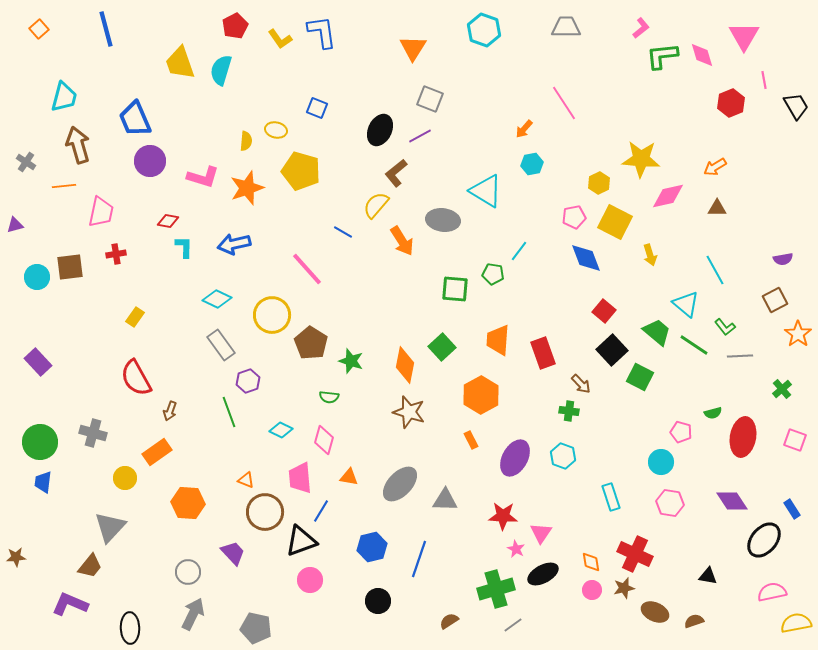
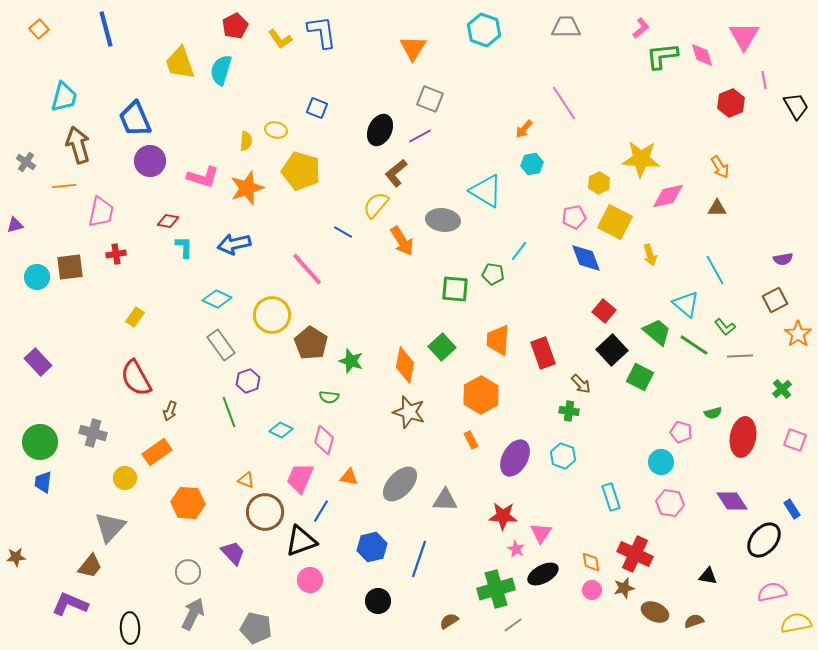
orange arrow at (715, 167): moved 5 px right; rotated 90 degrees counterclockwise
pink trapezoid at (300, 478): rotated 28 degrees clockwise
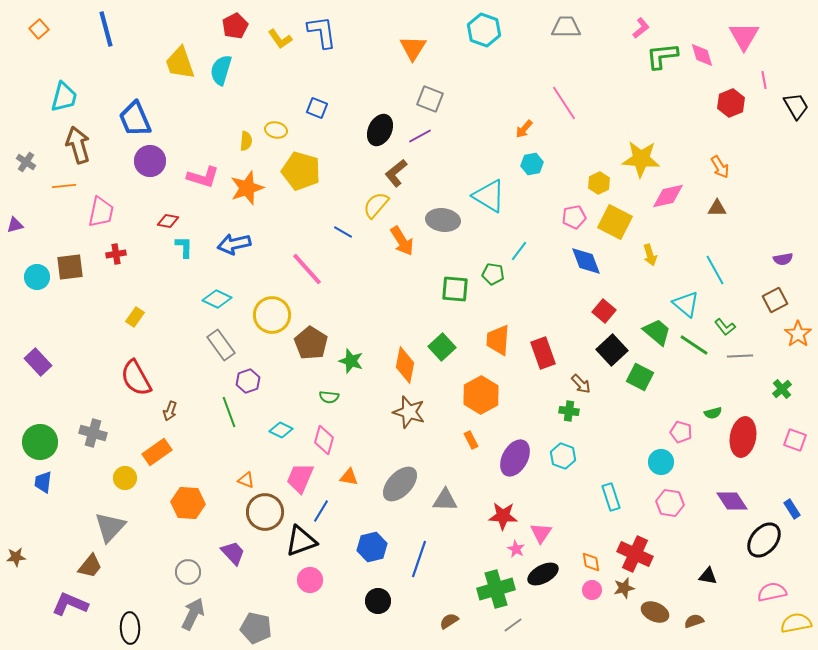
cyan triangle at (486, 191): moved 3 px right, 5 px down
blue diamond at (586, 258): moved 3 px down
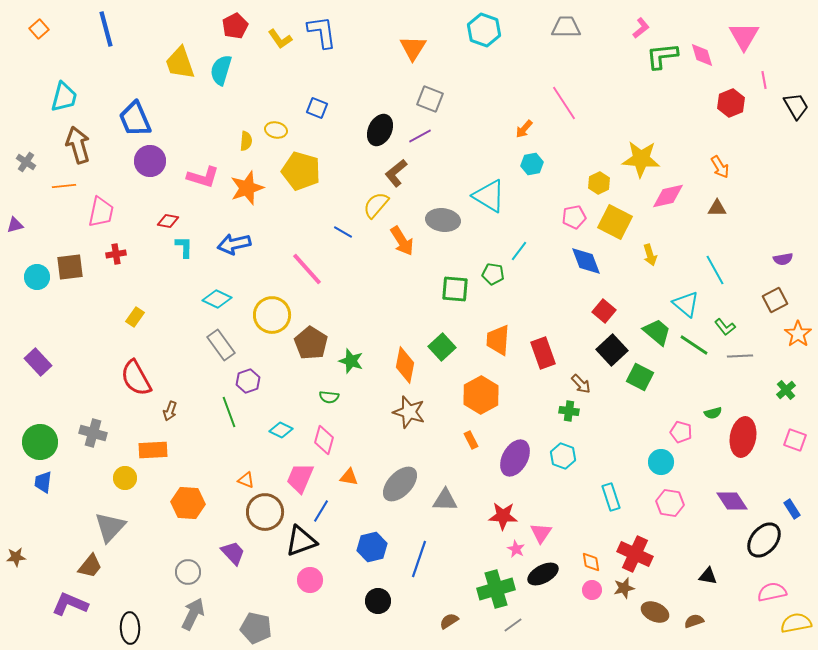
green cross at (782, 389): moved 4 px right, 1 px down
orange rectangle at (157, 452): moved 4 px left, 2 px up; rotated 32 degrees clockwise
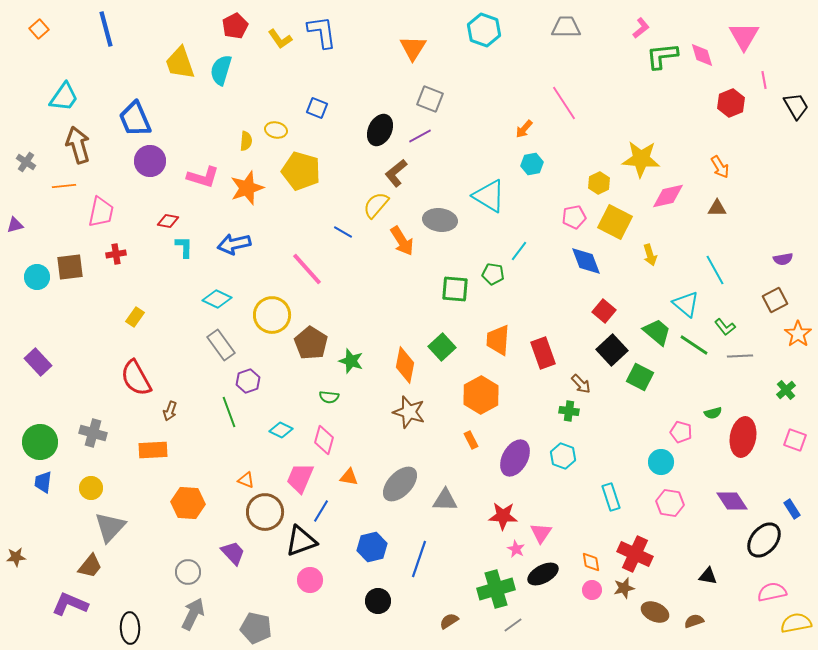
cyan trapezoid at (64, 97): rotated 20 degrees clockwise
gray ellipse at (443, 220): moved 3 px left
yellow circle at (125, 478): moved 34 px left, 10 px down
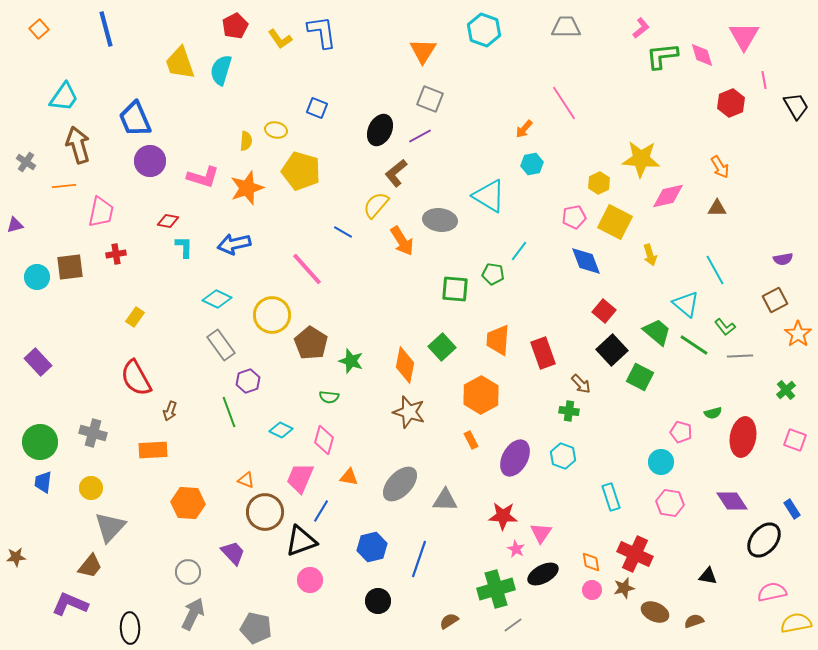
orange triangle at (413, 48): moved 10 px right, 3 px down
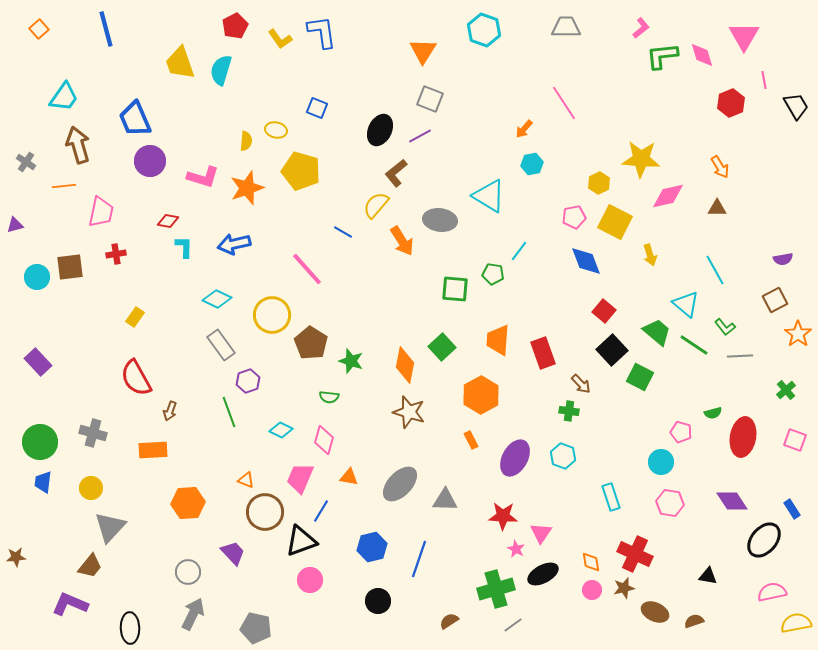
orange hexagon at (188, 503): rotated 8 degrees counterclockwise
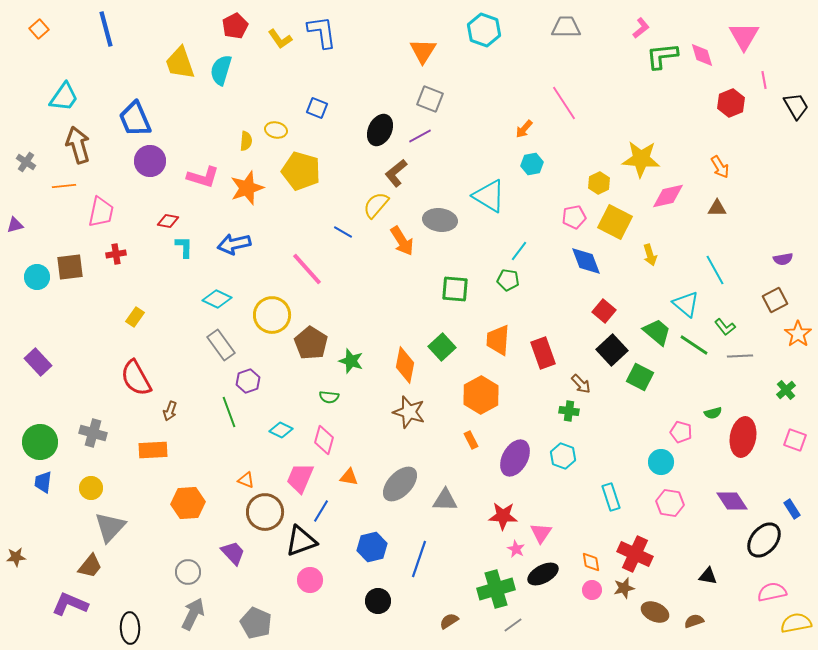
green pentagon at (493, 274): moved 15 px right, 6 px down
gray pentagon at (256, 628): moved 5 px up; rotated 12 degrees clockwise
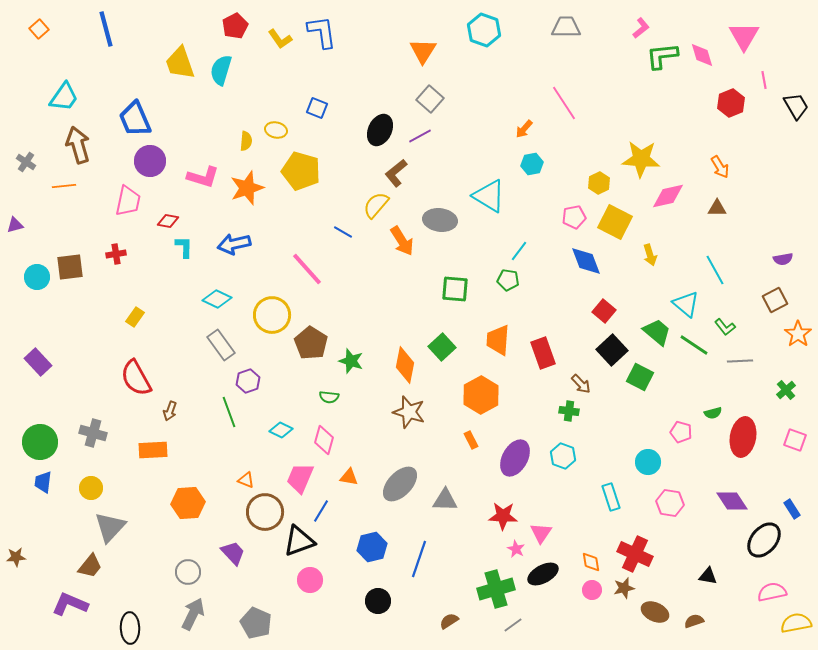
gray square at (430, 99): rotated 20 degrees clockwise
pink trapezoid at (101, 212): moved 27 px right, 11 px up
gray line at (740, 356): moved 5 px down
cyan circle at (661, 462): moved 13 px left
black triangle at (301, 541): moved 2 px left
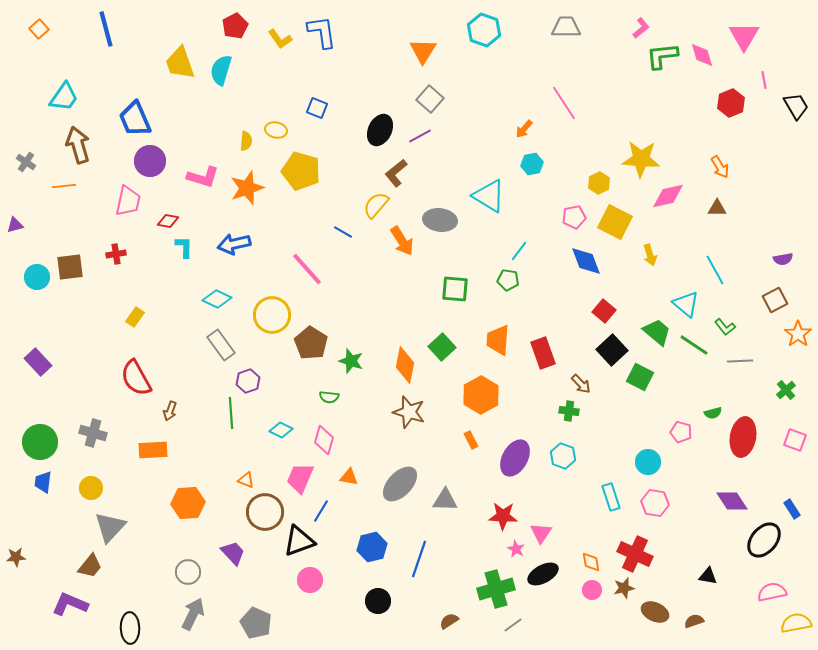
green line at (229, 412): moved 2 px right, 1 px down; rotated 16 degrees clockwise
pink hexagon at (670, 503): moved 15 px left
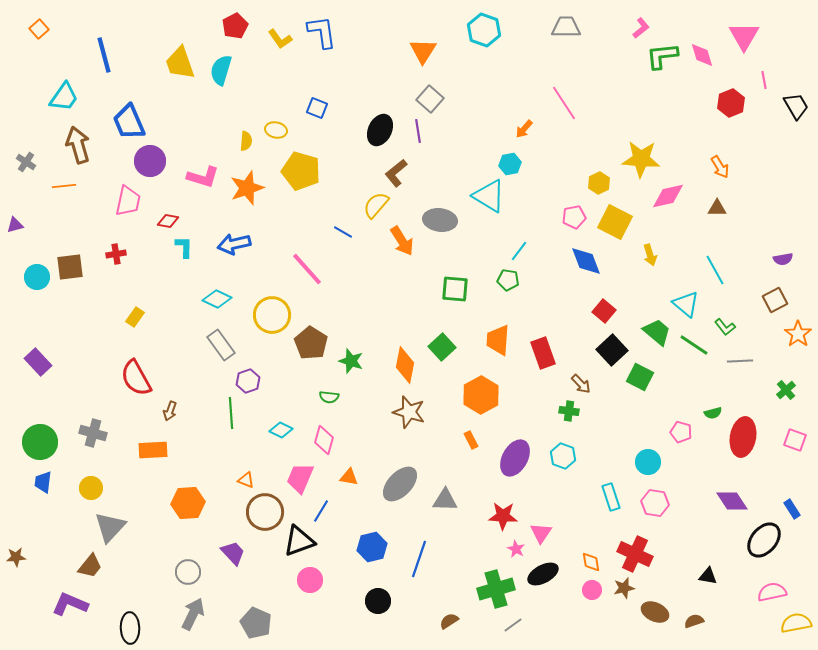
blue line at (106, 29): moved 2 px left, 26 px down
blue trapezoid at (135, 119): moved 6 px left, 3 px down
purple line at (420, 136): moved 2 px left, 5 px up; rotated 70 degrees counterclockwise
cyan hexagon at (532, 164): moved 22 px left
